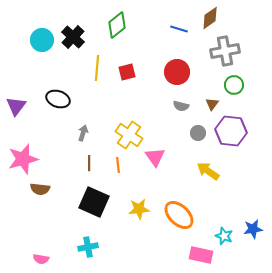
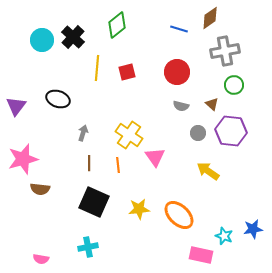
brown triangle: rotated 24 degrees counterclockwise
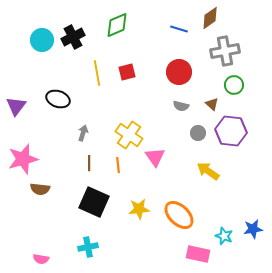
green diamond: rotated 16 degrees clockwise
black cross: rotated 20 degrees clockwise
yellow line: moved 5 px down; rotated 15 degrees counterclockwise
red circle: moved 2 px right
pink rectangle: moved 3 px left, 1 px up
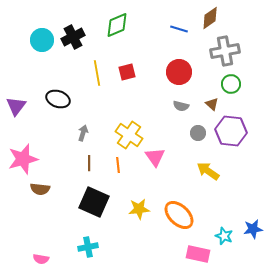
green circle: moved 3 px left, 1 px up
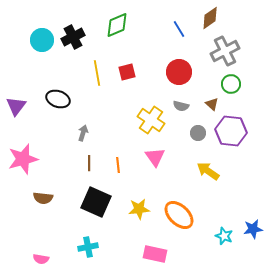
blue line: rotated 42 degrees clockwise
gray cross: rotated 16 degrees counterclockwise
yellow cross: moved 22 px right, 15 px up
brown semicircle: moved 3 px right, 9 px down
black square: moved 2 px right
pink rectangle: moved 43 px left
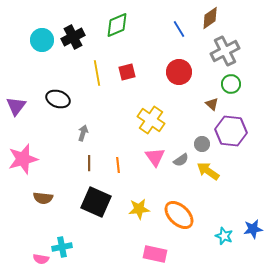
gray semicircle: moved 54 px down; rotated 49 degrees counterclockwise
gray circle: moved 4 px right, 11 px down
cyan cross: moved 26 px left
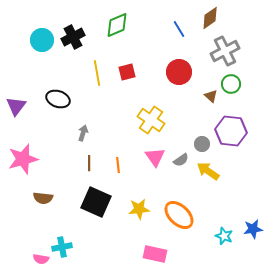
brown triangle: moved 1 px left, 8 px up
